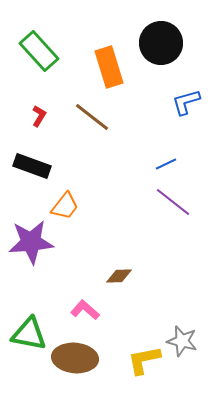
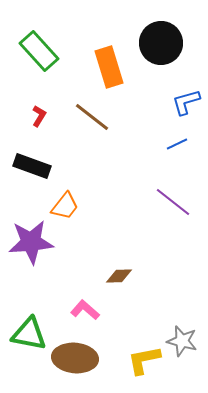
blue line: moved 11 px right, 20 px up
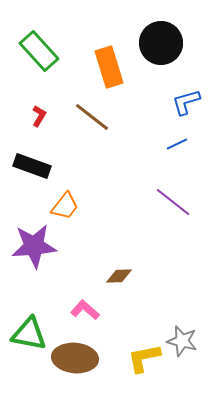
purple star: moved 3 px right, 4 px down
yellow L-shape: moved 2 px up
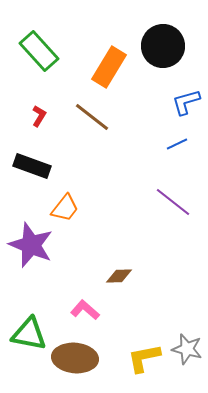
black circle: moved 2 px right, 3 px down
orange rectangle: rotated 48 degrees clockwise
orange trapezoid: moved 2 px down
purple star: moved 3 px left, 1 px up; rotated 27 degrees clockwise
gray star: moved 5 px right, 8 px down
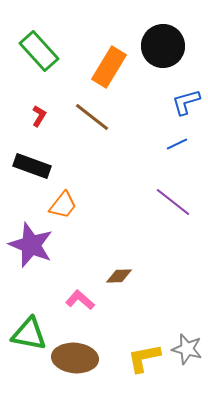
orange trapezoid: moved 2 px left, 3 px up
pink L-shape: moved 5 px left, 10 px up
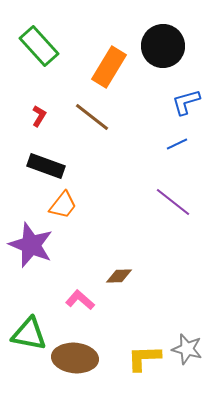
green rectangle: moved 5 px up
black rectangle: moved 14 px right
yellow L-shape: rotated 9 degrees clockwise
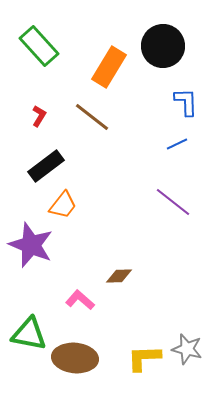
blue L-shape: rotated 104 degrees clockwise
black rectangle: rotated 57 degrees counterclockwise
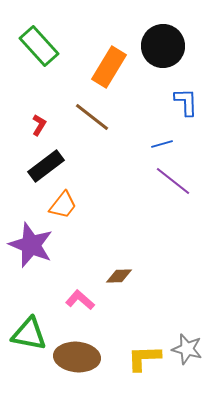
red L-shape: moved 9 px down
blue line: moved 15 px left; rotated 10 degrees clockwise
purple line: moved 21 px up
brown ellipse: moved 2 px right, 1 px up
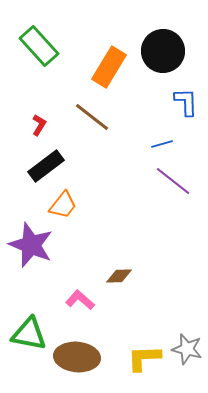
black circle: moved 5 px down
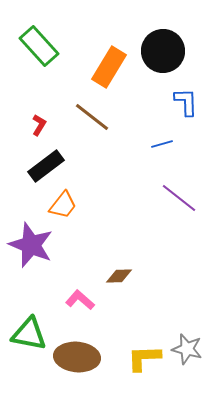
purple line: moved 6 px right, 17 px down
